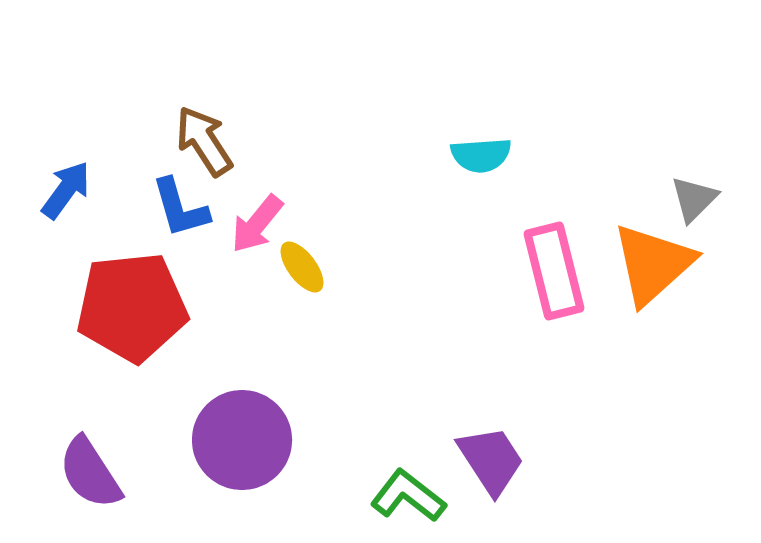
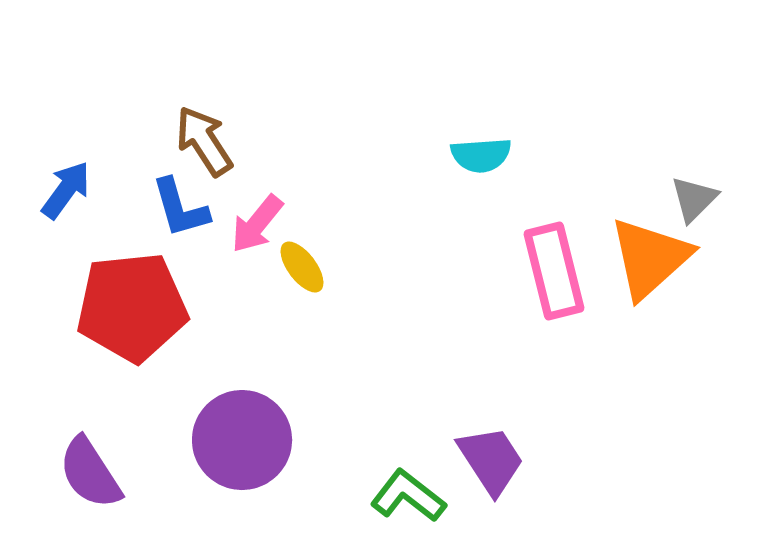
orange triangle: moved 3 px left, 6 px up
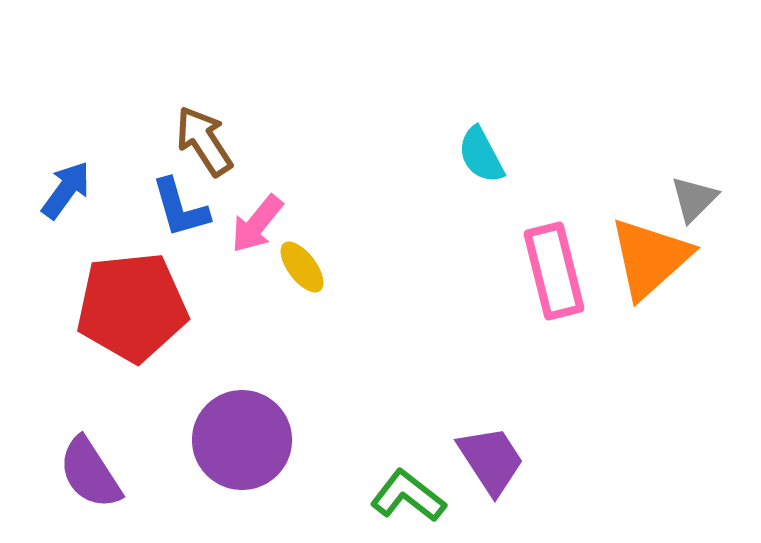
cyan semicircle: rotated 66 degrees clockwise
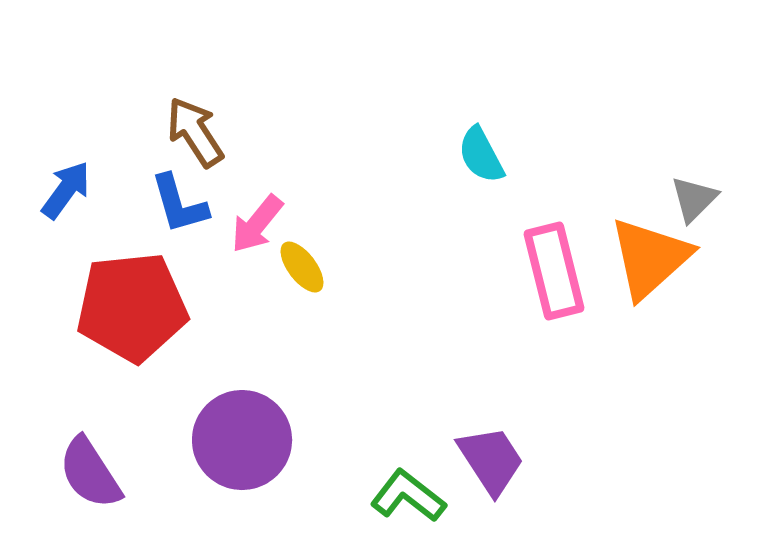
brown arrow: moved 9 px left, 9 px up
blue L-shape: moved 1 px left, 4 px up
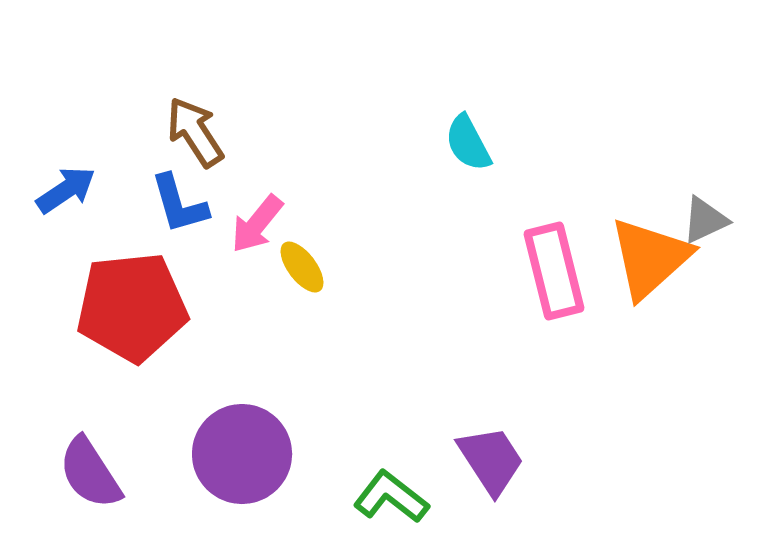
cyan semicircle: moved 13 px left, 12 px up
blue arrow: rotated 20 degrees clockwise
gray triangle: moved 11 px right, 21 px down; rotated 20 degrees clockwise
purple circle: moved 14 px down
green L-shape: moved 17 px left, 1 px down
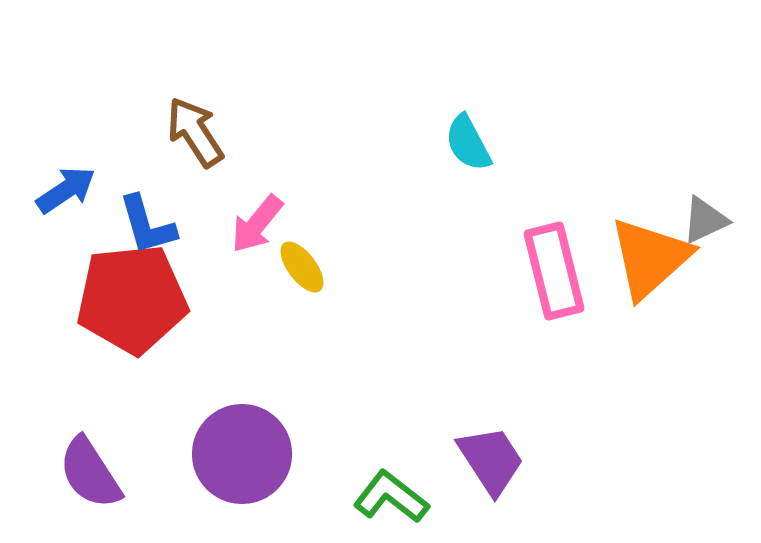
blue L-shape: moved 32 px left, 21 px down
red pentagon: moved 8 px up
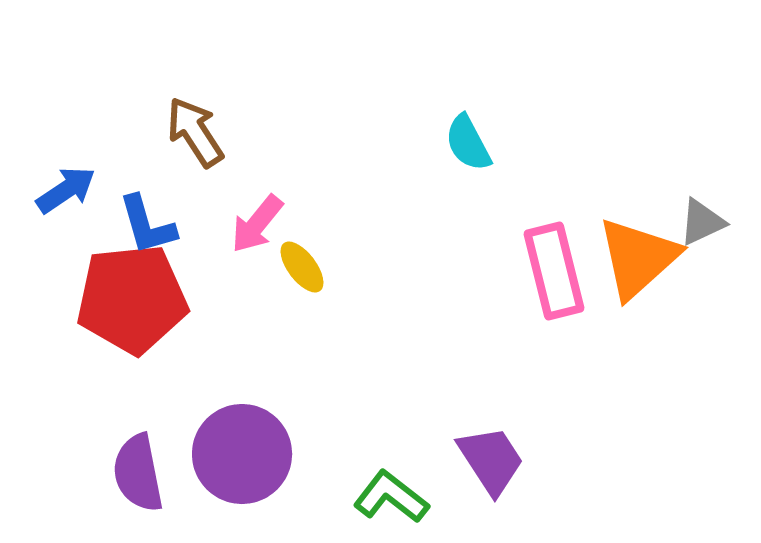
gray triangle: moved 3 px left, 2 px down
orange triangle: moved 12 px left
purple semicircle: moved 48 px right; rotated 22 degrees clockwise
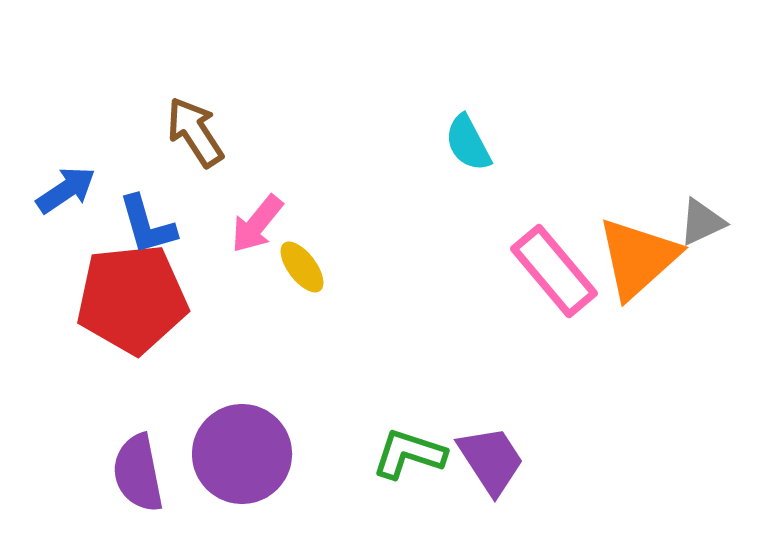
pink rectangle: rotated 26 degrees counterclockwise
green L-shape: moved 18 px right, 43 px up; rotated 20 degrees counterclockwise
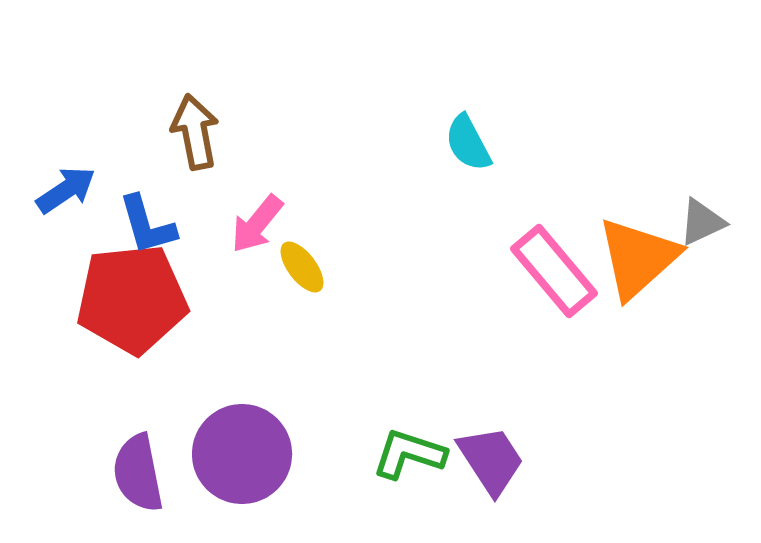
brown arrow: rotated 22 degrees clockwise
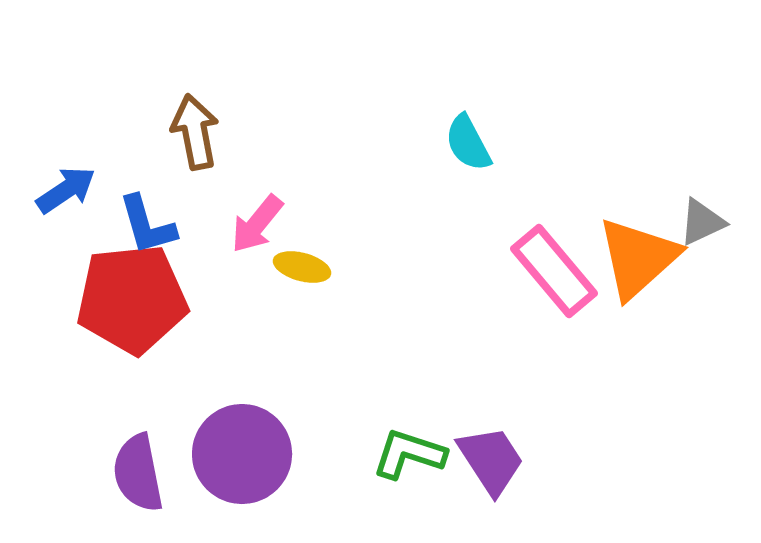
yellow ellipse: rotated 38 degrees counterclockwise
